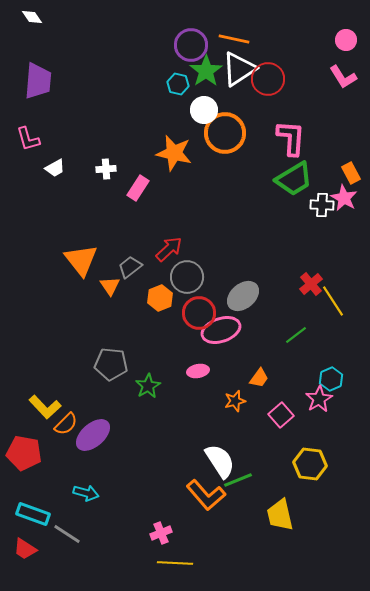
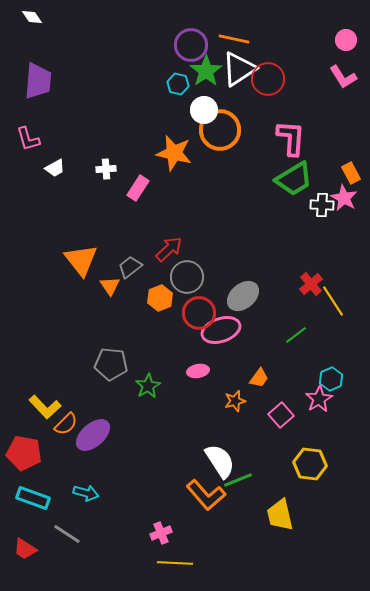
orange circle at (225, 133): moved 5 px left, 3 px up
cyan rectangle at (33, 514): moved 16 px up
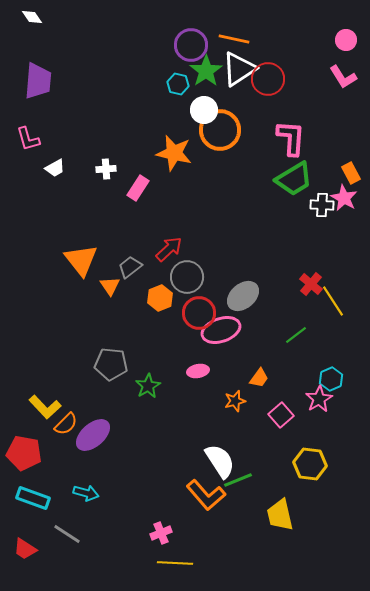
red cross at (311, 284): rotated 10 degrees counterclockwise
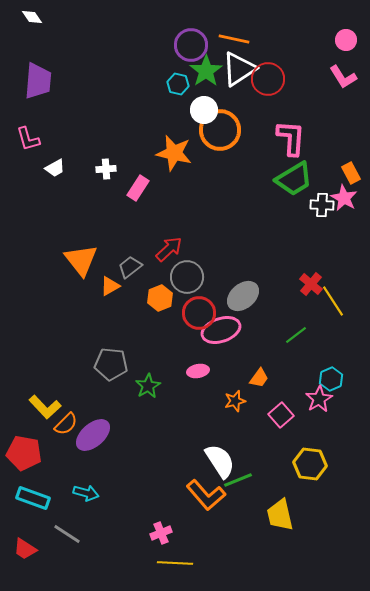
orange triangle at (110, 286): rotated 35 degrees clockwise
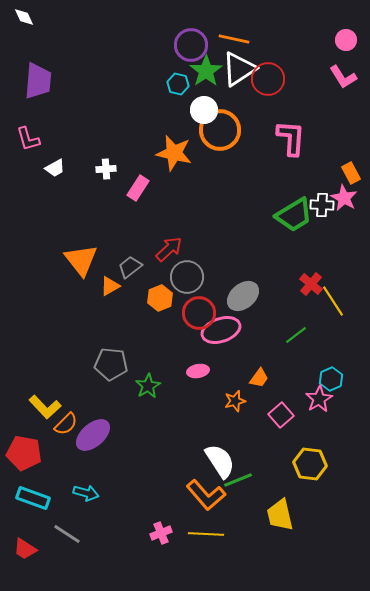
white diamond at (32, 17): moved 8 px left; rotated 10 degrees clockwise
green trapezoid at (294, 179): moved 36 px down
yellow line at (175, 563): moved 31 px right, 29 px up
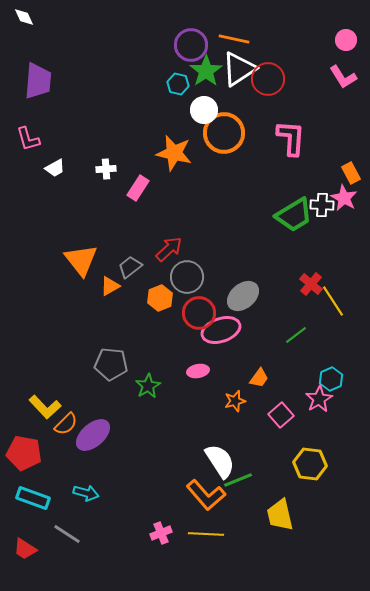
orange circle at (220, 130): moved 4 px right, 3 px down
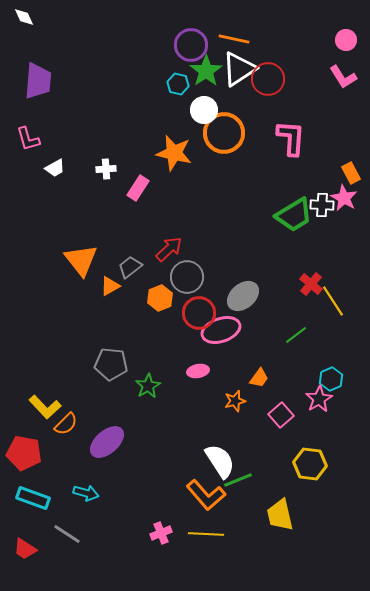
purple ellipse at (93, 435): moved 14 px right, 7 px down
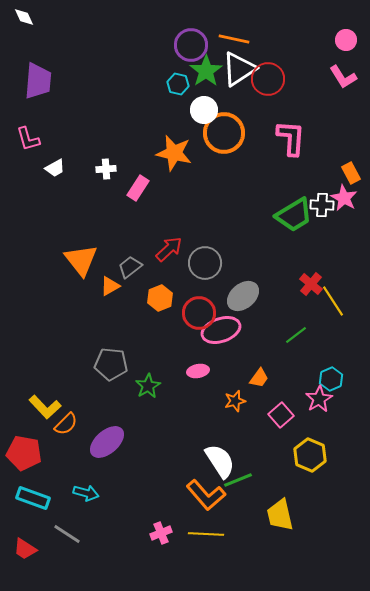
gray circle at (187, 277): moved 18 px right, 14 px up
yellow hexagon at (310, 464): moved 9 px up; rotated 16 degrees clockwise
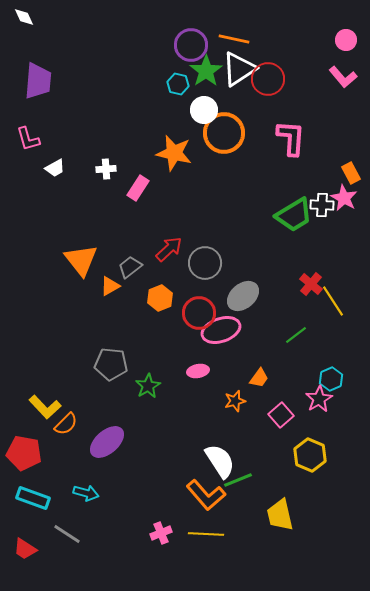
pink L-shape at (343, 77): rotated 8 degrees counterclockwise
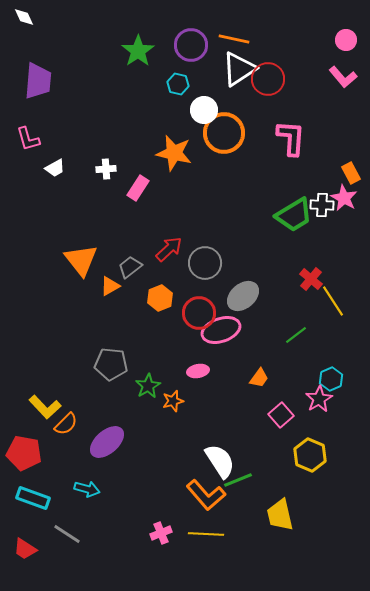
green star at (206, 71): moved 68 px left, 20 px up
red cross at (311, 284): moved 5 px up
orange star at (235, 401): moved 62 px left
cyan arrow at (86, 493): moved 1 px right, 4 px up
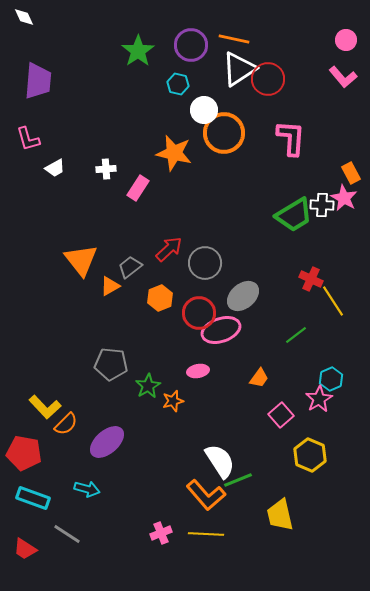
red cross at (311, 279): rotated 15 degrees counterclockwise
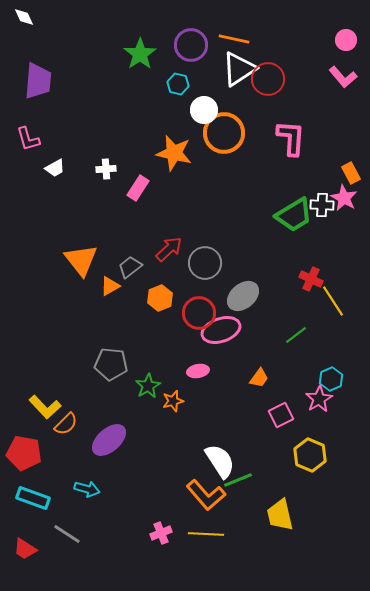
green star at (138, 51): moved 2 px right, 3 px down
pink square at (281, 415): rotated 15 degrees clockwise
purple ellipse at (107, 442): moved 2 px right, 2 px up
